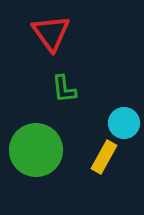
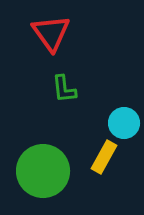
green circle: moved 7 px right, 21 px down
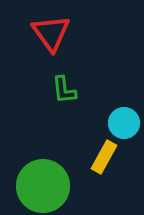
green L-shape: moved 1 px down
green circle: moved 15 px down
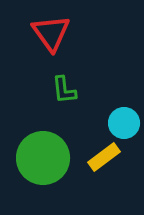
yellow rectangle: rotated 24 degrees clockwise
green circle: moved 28 px up
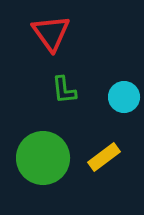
cyan circle: moved 26 px up
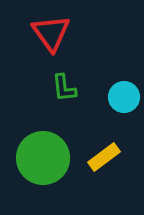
green L-shape: moved 2 px up
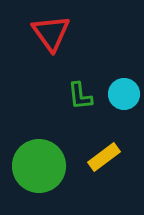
green L-shape: moved 16 px right, 8 px down
cyan circle: moved 3 px up
green circle: moved 4 px left, 8 px down
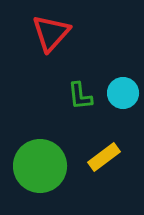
red triangle: rotated 18 degrees clockwise
cyan circle: moved 1 px left, 1 px up
green circle: moved 1 px right
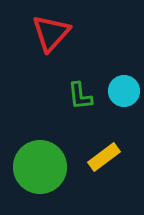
cyan circle: moved 1 px right, 2 px up
green circle: moved 1 px down
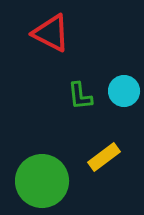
red triangle: rotated 45 degrees counterclockwise
green circle: moved 2 px right, 14 px down
